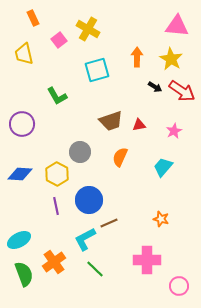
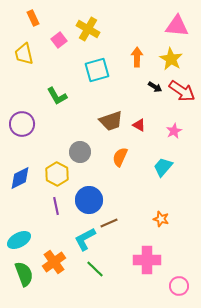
red triangle: rotated 40 degrees clockwise
blue diamond: moved 4 px down; rotated 30 degrees counterclockwise
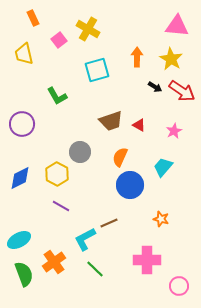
blue circle: moved 41 px right, 15 px up
purple line: moved 5 px right; rotated 48 degrees counterclockwise
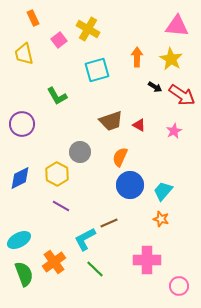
red arrow: moved 4 px down
cyan trapezoid: moved 24 px down
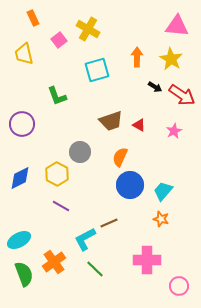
green L-shape: rotated 10 degrees clockwise
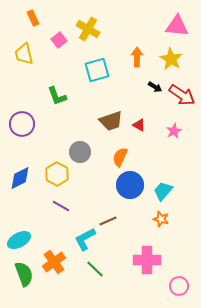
brown line: moved 1 px left, 2 px up
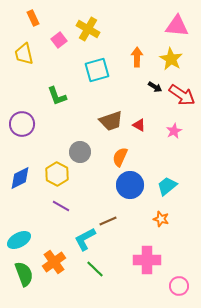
cyan trapezoid: moved 4 px right, 5 px up; rotated 10 degrees clockwise
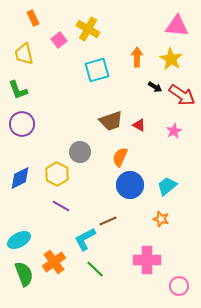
green L-shape: moved 39 px left, 6 px up
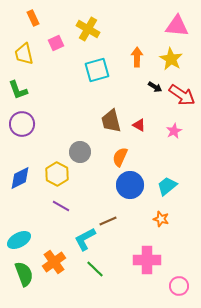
pink square: moved 3 px left, 3 px down; rotated 14 degrees clockwise
brown trapezoid: rotated 95 degrees clockwise
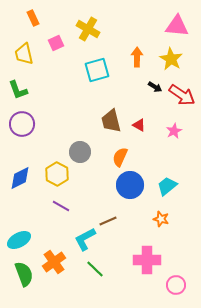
pink circle: moved 3 px left, 1 px up
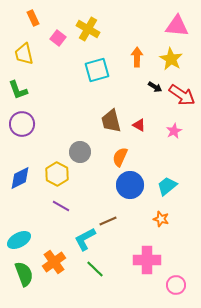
pink square: moved 2 px right, 5 px up; rotated 28 degrees counterclockwise
